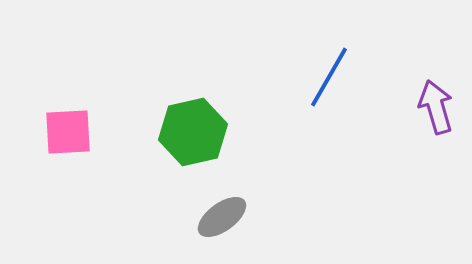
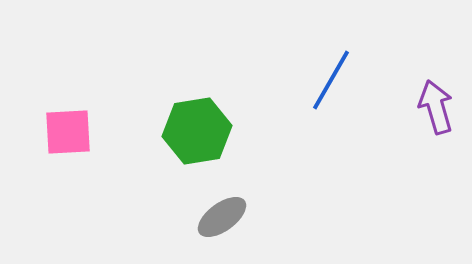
blue line: moved 2 px right, 3 px down
green hexagon: moved 4 px right, 1 px up; rotated 4 degrees clockwise
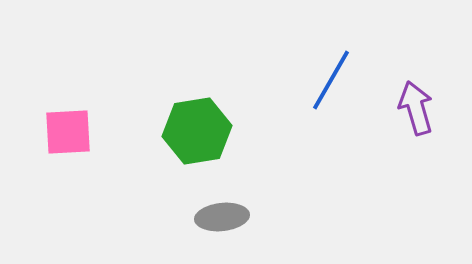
purple arrow: moved 20 px left, 1 px down
gray ellipse: rotated 30 degrees clockwise
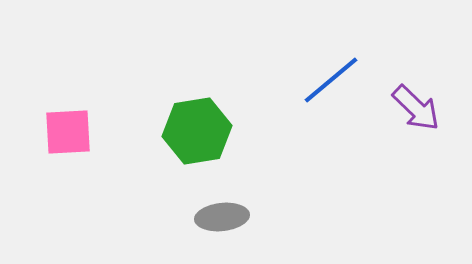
blue line: rotated 20 degrees clockwise
purple arrow: rotated 150 degrees clockwise
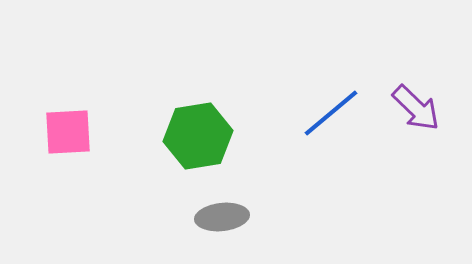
blue line: moved 33 px down
green hexagon: moved 1 px right, 5 px down
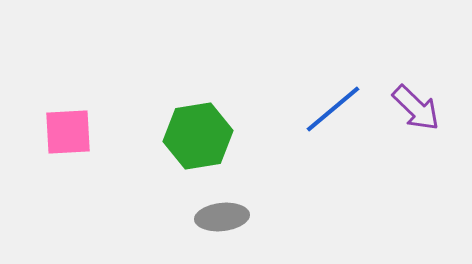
blue line: moved 2 px right, 4 px up
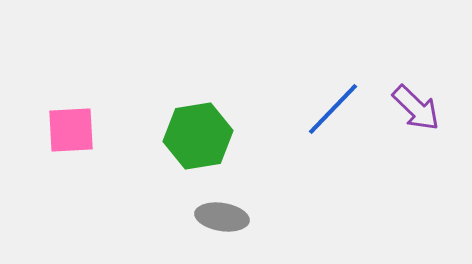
blue line: rotated 6 degrees counterclockwise
pink square: moved 3 px right, 2 px up
gray ellipse: rotated 15 degrees clockwise
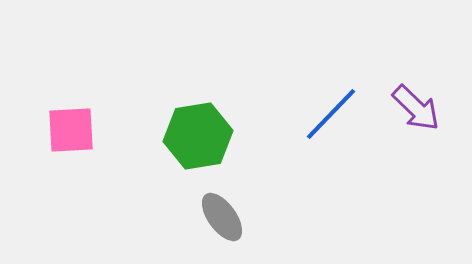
blue line: moved 2 px left, 5 px down
gray ellipse: rotated 45 degrees clockwise
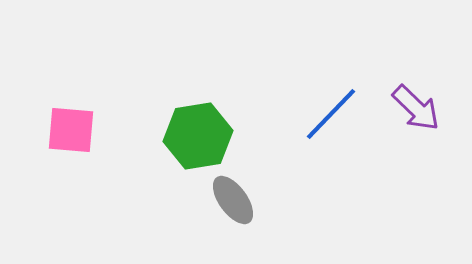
pink square: rotated 8 degrees clockwise
gray ellipse: moved 11 px right, 17 px up
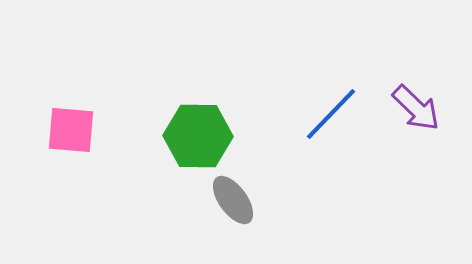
green hexagon: rotated 10 degrees clockwise
